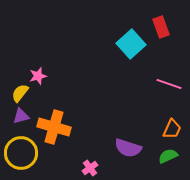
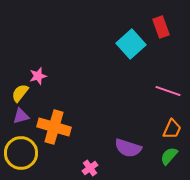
pink line: moved 1 px left, 7 px down
green semicircle: moved 1 px right; rotated 24 degrees counterclockwise
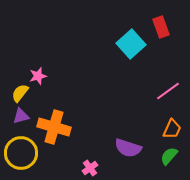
pink line: rotated 55 degrees counterclockwise
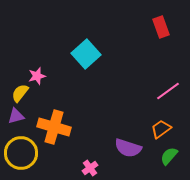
cyan square: moved 45 px left, 10 px down
pink star: moved 1 px left
purple triangle: moved 5 px left
orange trapezoid: moved 11 px left; rotated 150 degrees counterclockwise
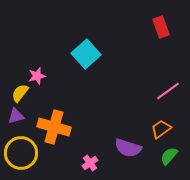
pink cross: moved 5 px up
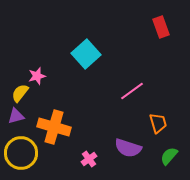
pink line: moved 36 px left
orange trapezoid: moved 3 px left, 6 px up; rotated 110 degrees clockwise
pink cross: moved 1 px left, 4 px up
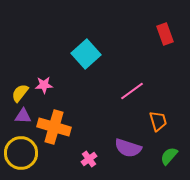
red rectangle: moved 4 px right, 7 px down
pink star: moved 7 px right, 9 px down; rotated 12 degrees clockwise
purple triangle: moved 7 px right; rotated 18 degrees clockwise
orange trapezoid: moved 2 px up
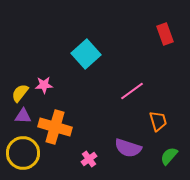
orange cross: moved 1 px right
yellow circle: moved 2 px right
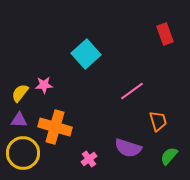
purple triangle: moved 4 px left, 4 px down
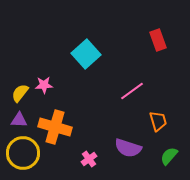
red rectangle: moved 7 px left, 6 px down
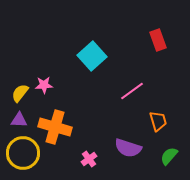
cyan square: moved 6 px right, 2 px down
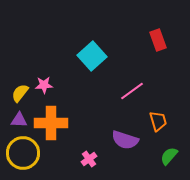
orange cross: moved 4 px left, 4 px up; rotated 16 degrees counterclockwise
purple semicircle: moved 3 px left, 8 px up
